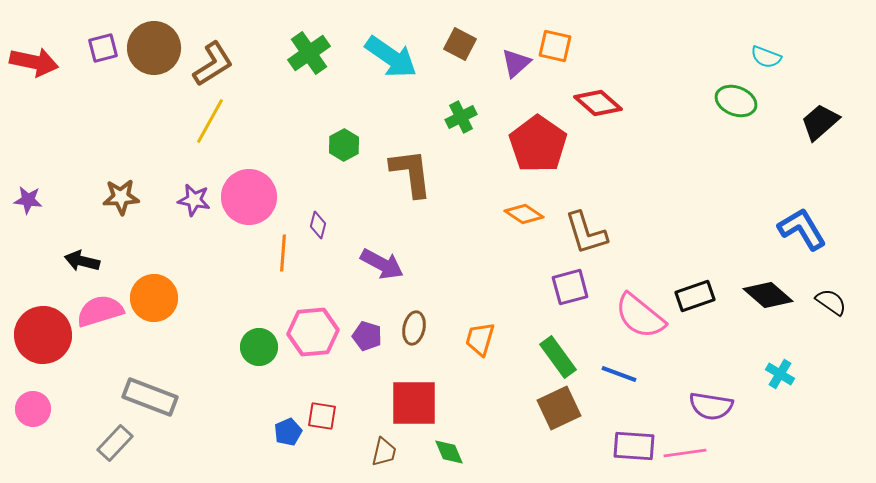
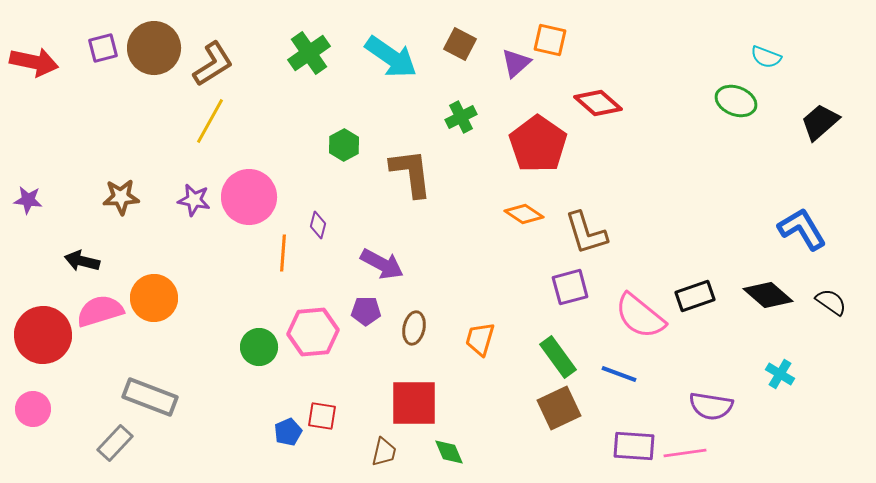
orange square at (555, 46): moved 5 px left, 6 px up
purple pentagon at (367, 336): moved 1 px left, 25 px up; rotated 16 degrees counterclockwise
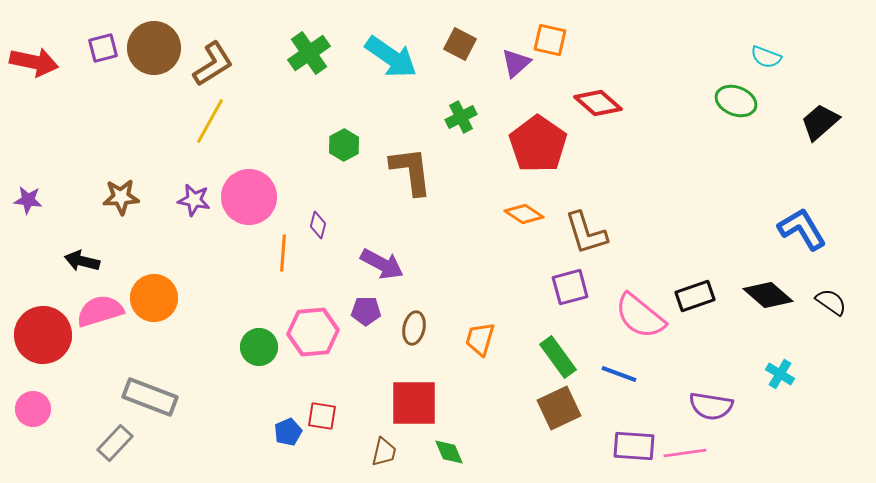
brown L-shape at (411, 173): moved 2 px up
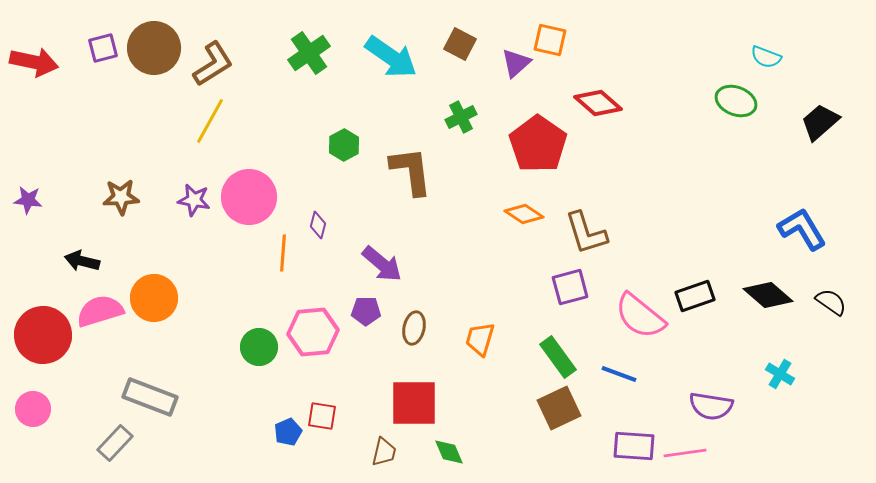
purple arrow at (382, 264): rotated 12 degrees clockwise
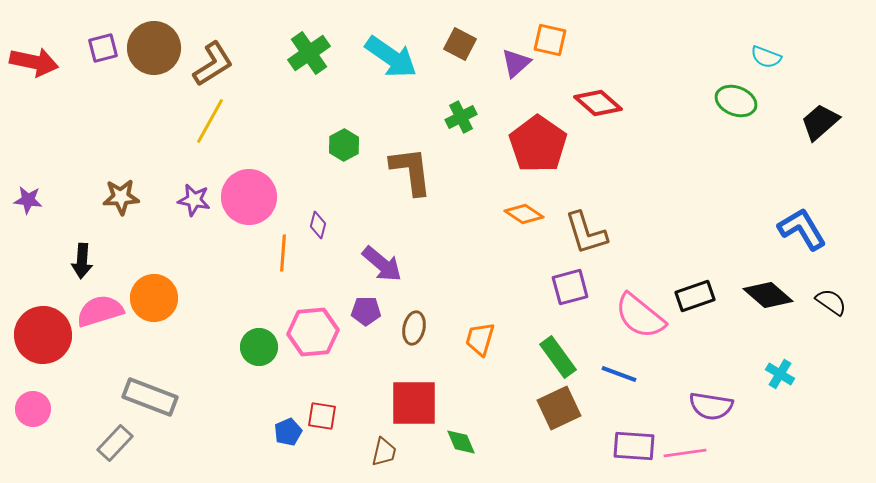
black arrow at (82, 261): rotated 100 degrees counterclockwise
green diamond at (449, 452): moved 12 px right, 10 px up
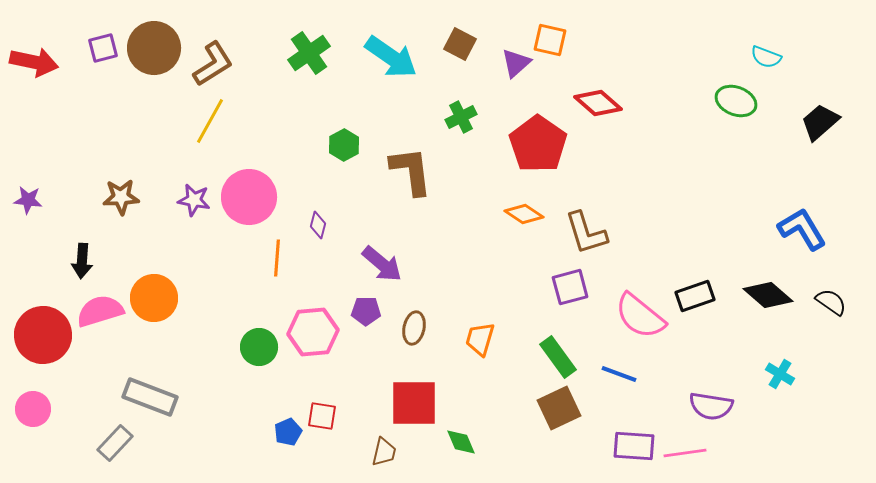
orange line at (283, 253): moved 6 px left, 5 px down
